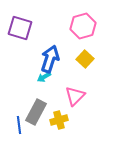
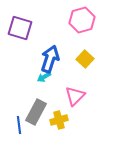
pink hexagon: moved 1 px left, 6 px up
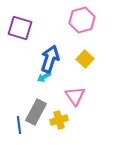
pink triangle: rotated 20 degrees counterclockwise
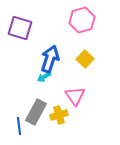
yellow cross: moved 5 px up
blue line: moved 1 px down
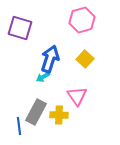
cyan arrow: moved 1 px left
pink triangle: moved 2 px right
yellow cross: rotated 18 degrees clockwise
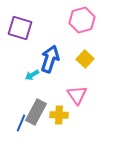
cyan arrow: moved 11 px left, 2 px up
pink triangle: moved 1 px up
blue line: moved 2 px right, 3 px up; rotated 30 degrees clockwise
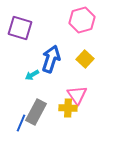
blue arrow: moved 1 px right
yellow cross: moved 9 px right, 7 px up
